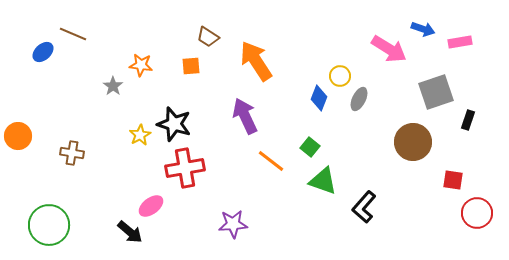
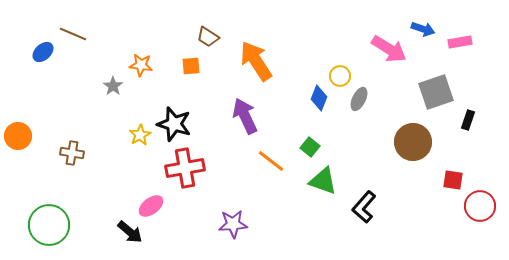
red circle: moved 3 px right, 7 px up
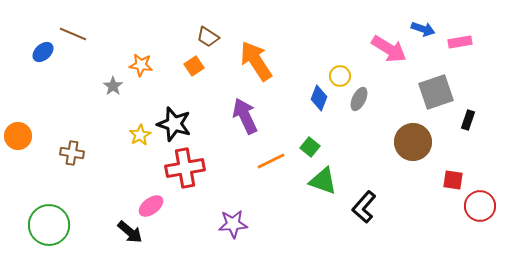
orange square: moved 3 px right; rotated 30 degrees counterclockwise
orange line: rotated 64 degrees counterclockwise
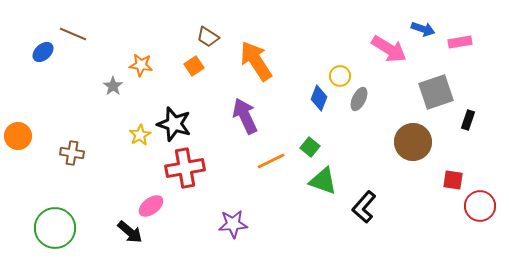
green circle: moved 6 px right, 3 px down
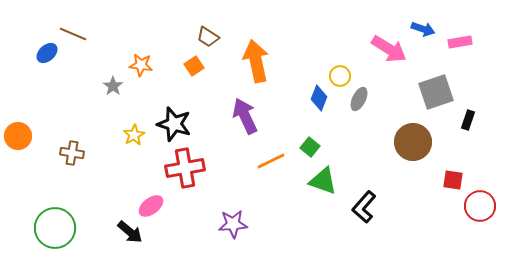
blue ellipse: moved 4 px right, 1 px down
orange arrow: rotated 21 degrees clockwise
yellow star: moved 6 px left
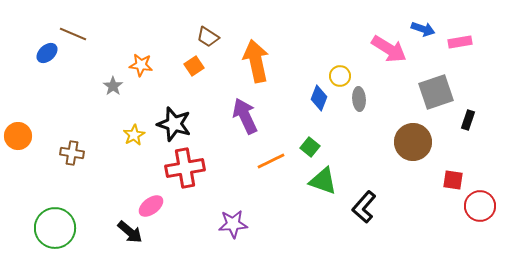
gray ellipse: rotated 30 degrees counterclockwise
